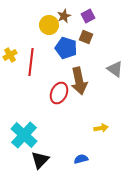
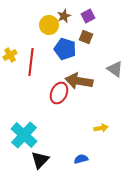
blue pentagon: moved 1 px left, 1 px down
brown arrow: rotated 112 degrees clockwise
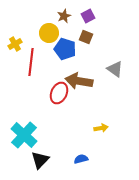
yellow circle: moved 8 px down
yellow cross: moved 5 px right, 11 px up
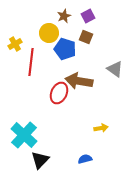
blue semicircle: moved 4 px right
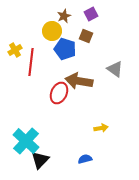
purple square: moved 3 px right, 2 px up
yellow circle: moved 3 px right, 2 px up
brown square: moved 1 px up
yellow cross: moved 6 px down
cyan cross: moved 2 px right, 6 px down
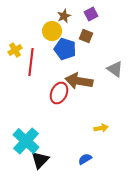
blue semicircle: rotated 16 degrees counterclockwise
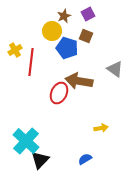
purple square: moved 3 px left
blue pentagon: moved 2 px right, 1 px up
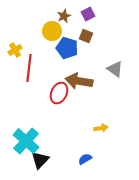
red line: moved 2 px left, 6 px down
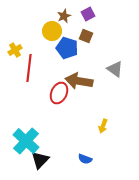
yellow arrow: moved 2 px right, 2 px up; rotated 120 degrees clockwise
blue semicircle: rotated 128 degrees counterclockwise
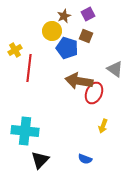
red ellipse: moved 35 px right
cyan cross: moved 1 px left, 10 px up; rotated 36 degrees counterclockwise
